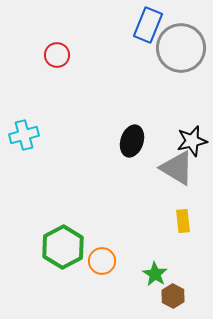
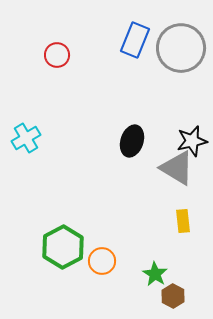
blue rectangle: moved 13 px left, 15 px down
cyan cross: moved 2 px right, 3 px down; rotated 16 degrees counterclockwise
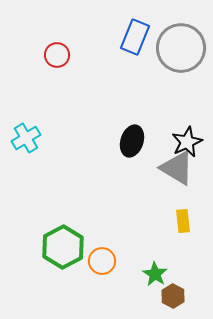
blue rectangle: moved 3 px up
black star: moved 5 px left, 1 px down; rotated 12 degrees counterclockwise
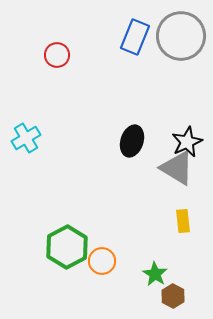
gray circle: moved 12 px up
green hexagon: moved 4 px right
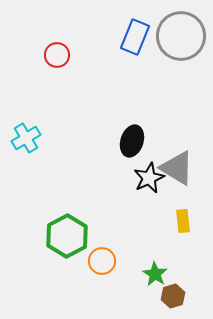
black star: moved 38 px left, 36 px down
green hexagon: moved 11 px up
brown hexagon: rotated 15 degrees clockwise
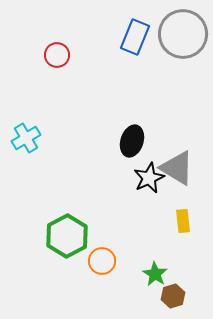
gray circle: moved 2 px right, 2 px up
